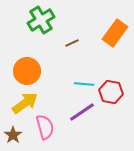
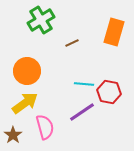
orange rectangle: moved 1 px left, 1 px up; rotated 20 degrees counterclockwise
red hexagon: moved 2 px left
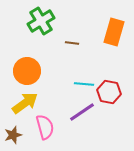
green cross: moved 1 px down
brown line: rotated 32 degrees clockwise
brown star: rotated 18 degrees clockwise
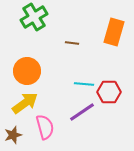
green cross: moved 7 px left, 4 px up
red hexagon: rotated 10 degrees counterclockwise
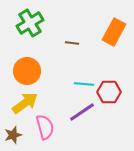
green cross: moved 4 px left, 6 px down
orange rectangle: rotated 12 degrees clockwise
